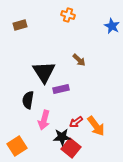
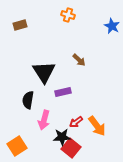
purple rectangle: moved 2 px right, 3 px down
orange arrow: moved 1 px right
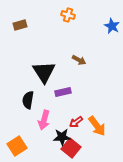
brown arrow: rotated 16 degrees counterclockwise
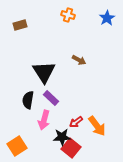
blue star: moved 5 px left, 8 px up; rotated 14 degrees clockwise
purple rectangle: moved 12 px left, 6 px down; rotated 56 degrees clockwise
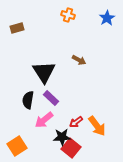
brown rectangle: moved 3 px left, 3 px down
pink arrow: rotated 36 degrees clockwise
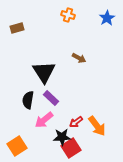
brown arrow: moved 2 px up
red square: rotated 18 degrees clockwise
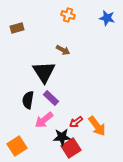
blue star: rotated 28 degrees counterclockwise
brown arrow: moved 16 px left, 8 px up
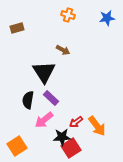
blue star: rotated 21 degrees counterclockwise
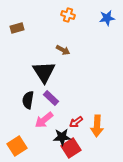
orange arrow: rotated 40 degrees clockwise
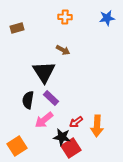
orange cross: moved 3 px left, 2 px down; rotated 16 degrees counterclockwise
black star: rotated 12 degrees clockwise
